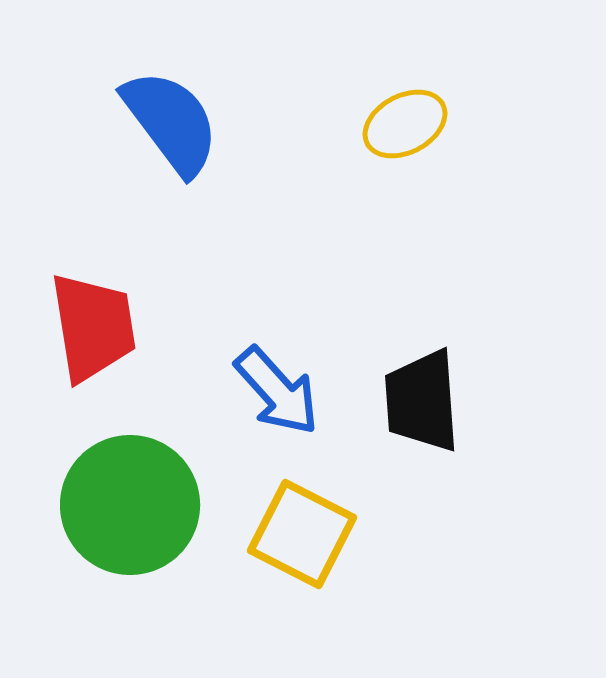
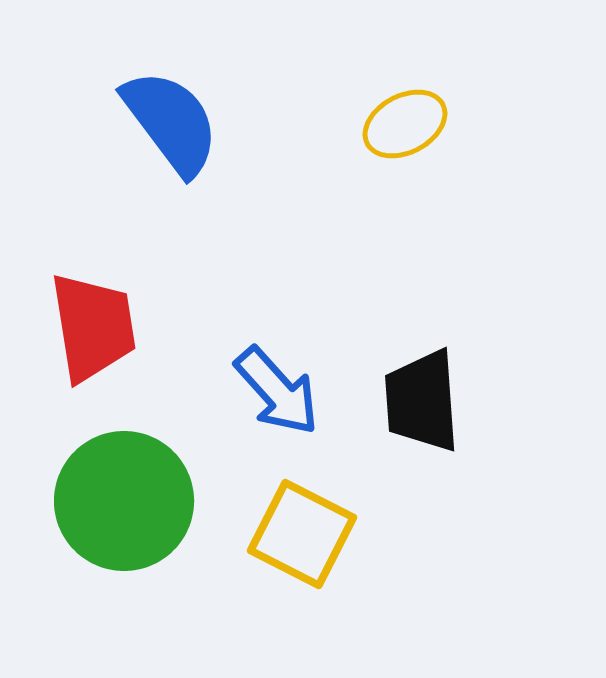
green circle: moved 6 px left, 4 px up
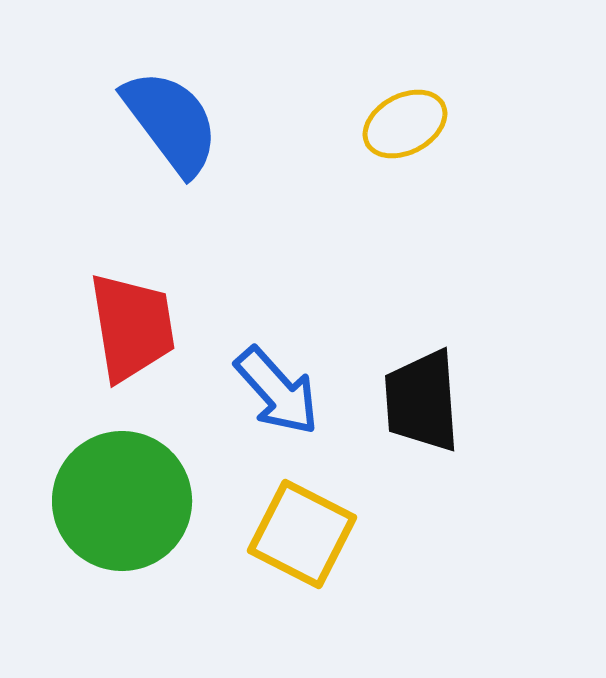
red trapezoid: moved 39 px right
green circle: moved 2 px left
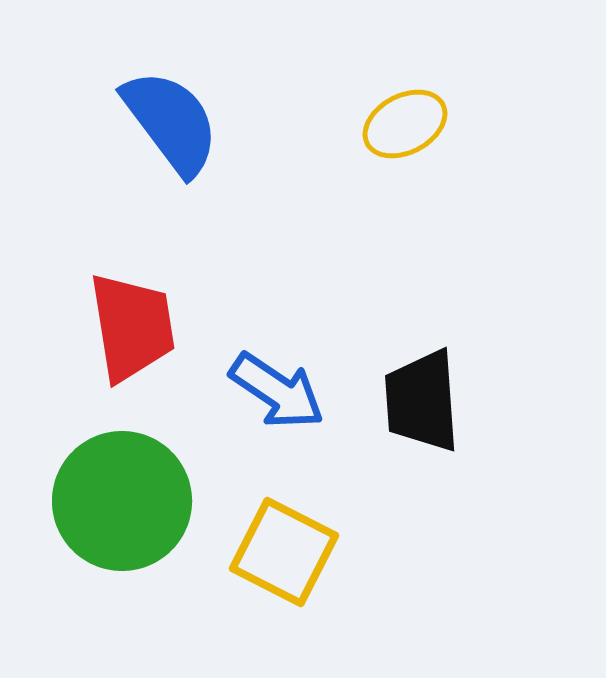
blue arrow: rotated 14 degrees counterclockwise
yellow square: moved 18 px left, 18 px down
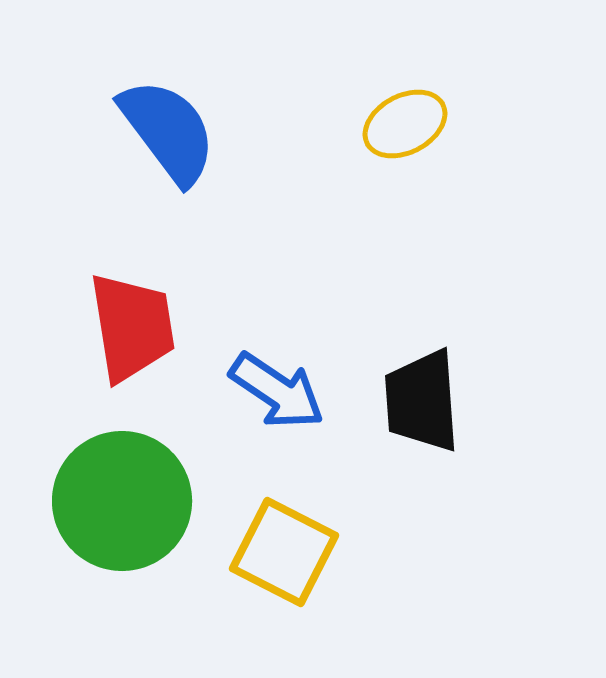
blue semicircle: moved 3 px left, 9 px down
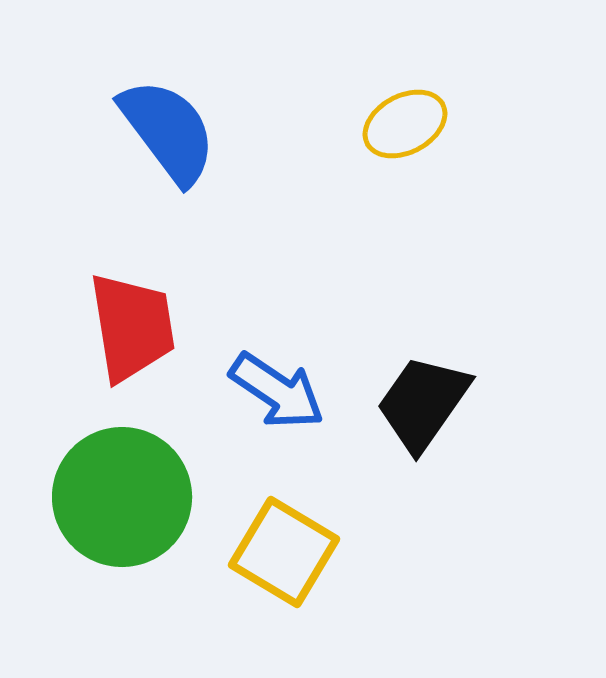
black trapezoid: moved 1 px right, 2 px down; rotated 39 degrees clockwise
green circle: moved 4 px up
yellow square: rotated 4 degrees clockwise
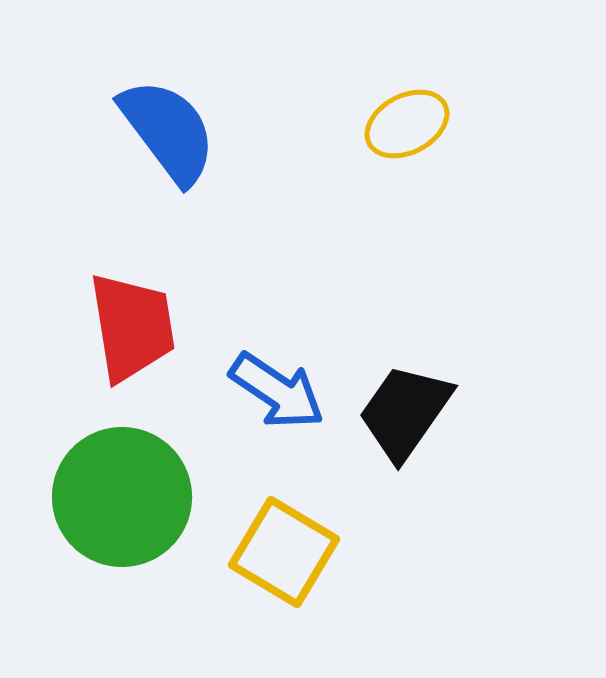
yellow ellipse: moved 2 px right
black trapezoid: moved 18 px left, 9 px down
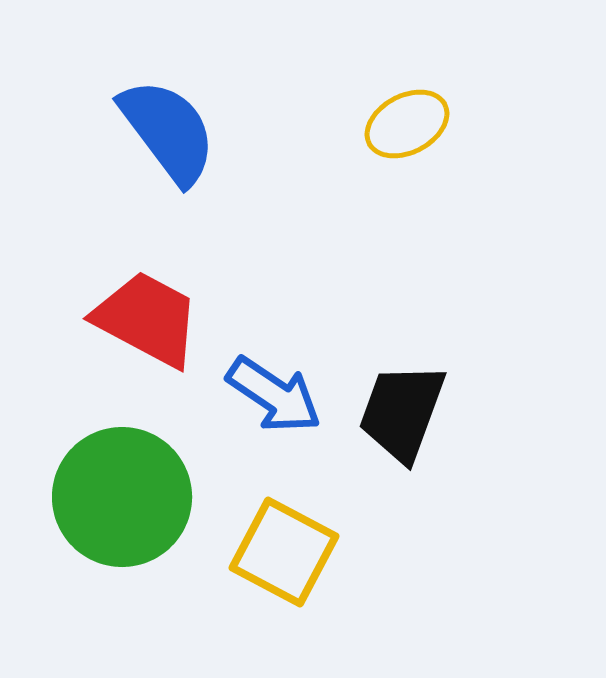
red trapezoid: moved 15 px right, 8 px up; rotated 53 degrees counterclockwise
blue arrow: moved 3 px left, 4 px down
black trapezoid: moved 3 px left; rotated 15 degrees counterclockwise
yellow square: rotated 3 degrees counterclockwise
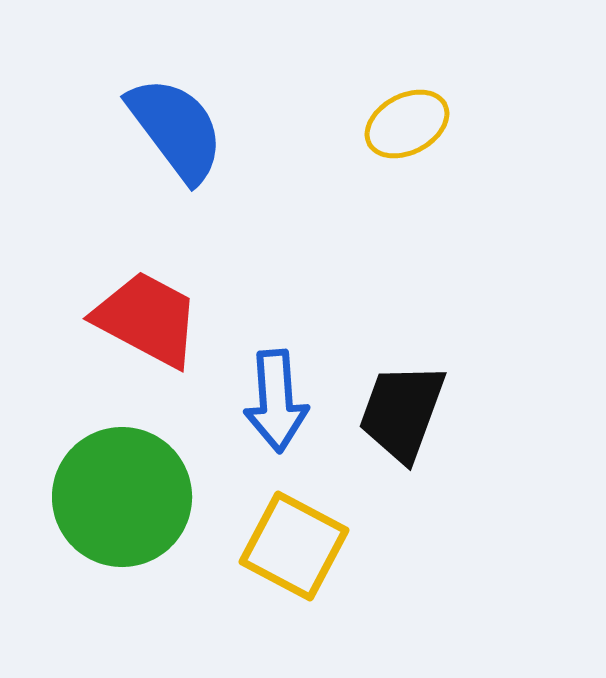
blue semicircle: moved 8 px right, 2 px up
blue arrow: moved 2 px right, 6 px down; rotated 52 degrees clockwise
yellow square: moved 10 px right, 6 px up
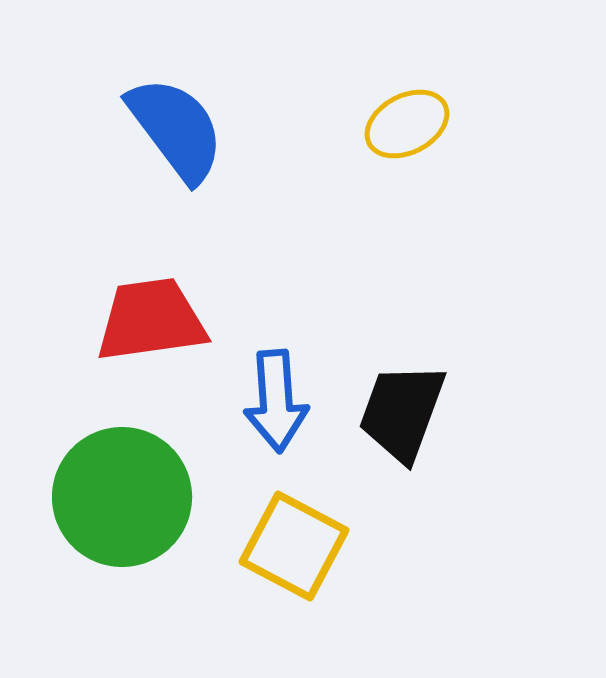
red trapezoid: moved 4 px right, 1 px down; rotated 36 degrees counterclockwise
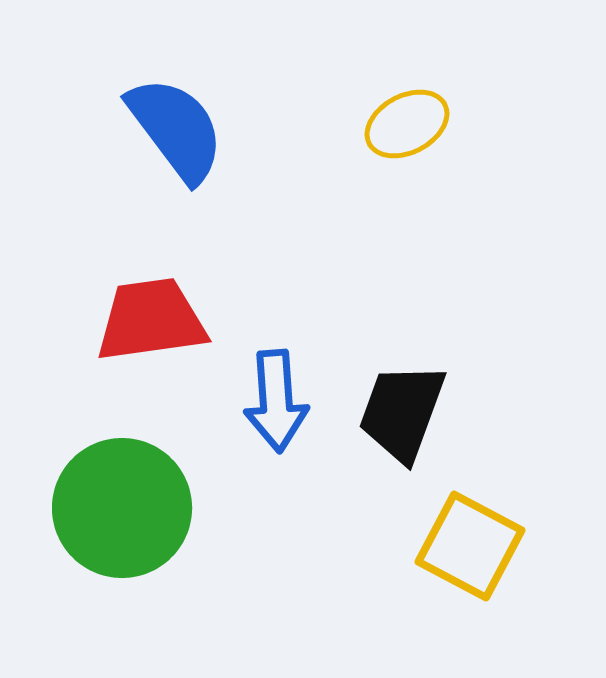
green circle: moved 11 px down
yellow square: moved 176 px right
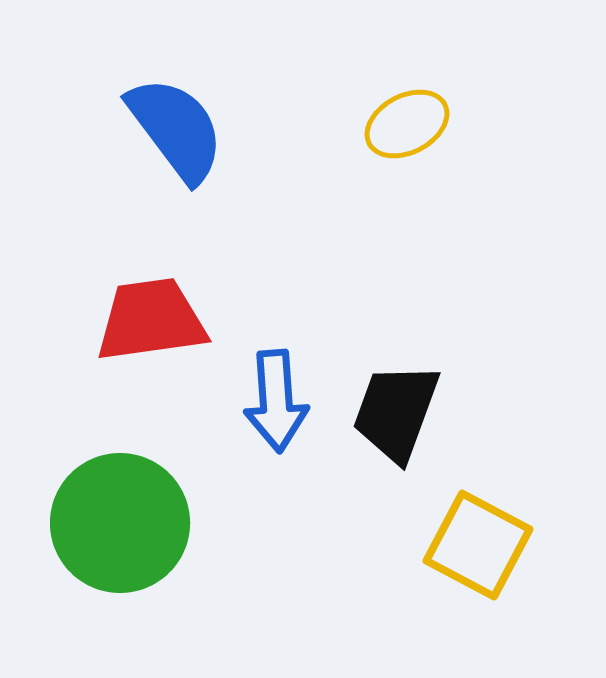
black trapezoid: moved 6 px left
green circle: moved 2 px left, 15 px down
yellow square: moved 8 px right, 1 px up
